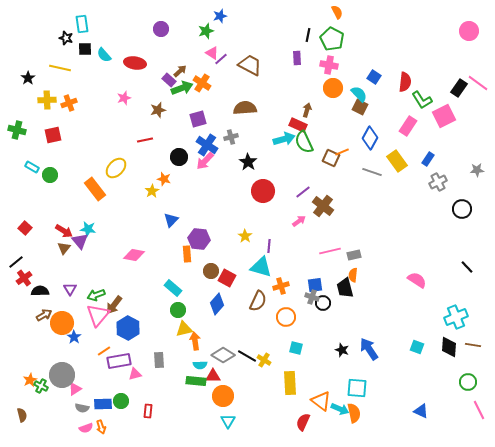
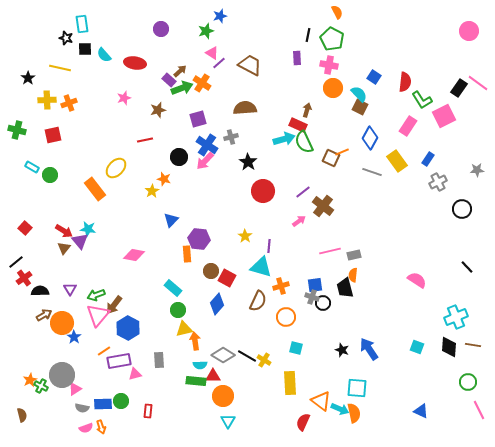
purple line at (221, 59): moved 2 px left, 4 px down
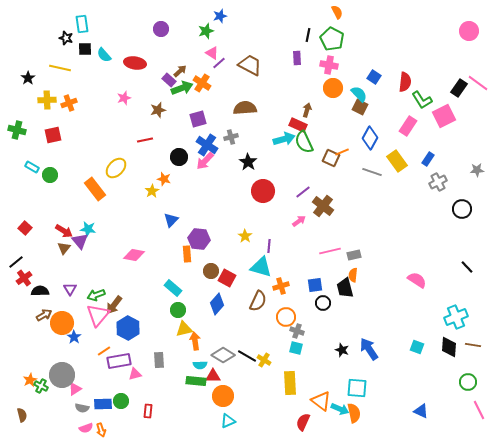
gray cross at (312, 297): moved 15 px left, 34 px down
cyan triangle at (228, 421): rotated 35 degrees clockwise
orange arrow at (101, 427): moved 3 px down
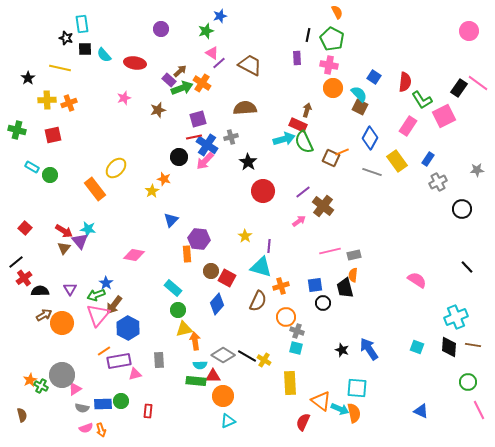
red line at (145, 140): moved 49 px right, 3 px up
blue star at (74, 337): moved 32 px right, 54 px up
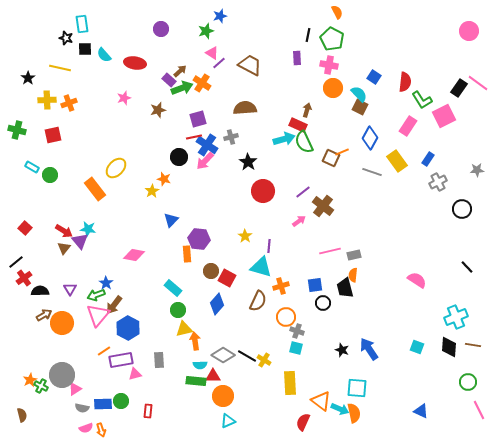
purple rectangle at (119, 361): moved 2 px right, 1 px up
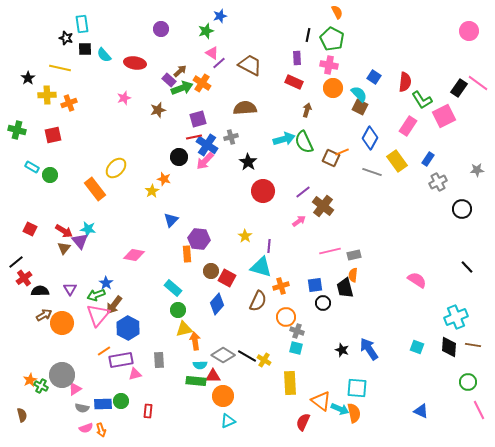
yellow cross at (47, 100): moved 5 px up
red rectangle at (298, 125): moved 4 px left, 43 px up
red square at (25, 228): moved 5 px right, 1 px down; rotated 16 degrees counterclockwise
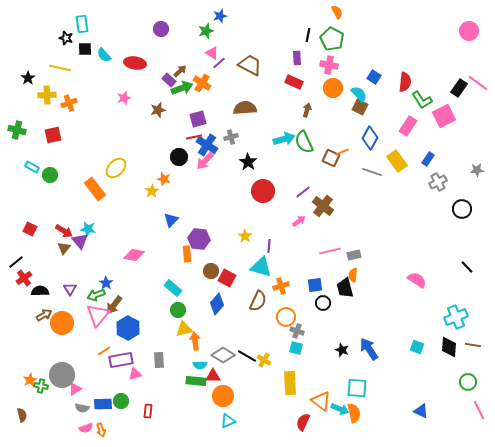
green cross at (41, 386): rotated 16 degrees counterclockwise
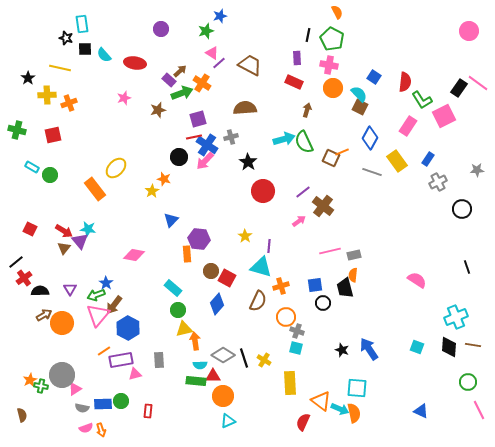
green arrow at (182, 88): moved 5 px down
black line at (467, 267): rotated 24 degrees clockwise
black line at (247, 356): moved 3 px left, 2 px down; rotated 42 degrees clockwise
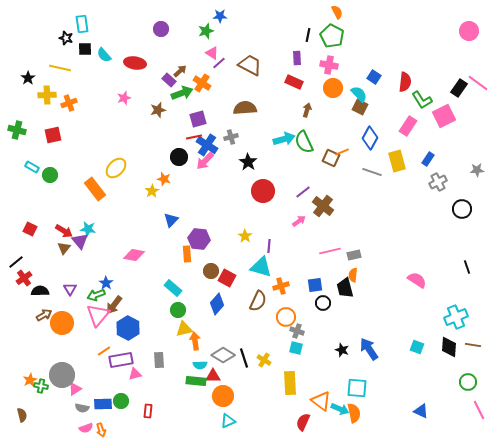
blue star at (220, 16): rotated 16 degrees clockwise
green pentagon at (332, 39): moved 3 px up
yellow rectangle at (397, 161): rotated 20 degrees clockwise
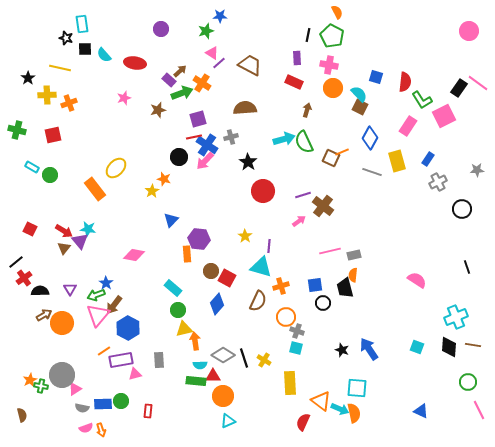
blue square at (374, 77): moved 2 px right; rotated 16 degrees counterclockwise
purple line at (303, 192): moved 3 px down; rotated 21 degrees clockwise
